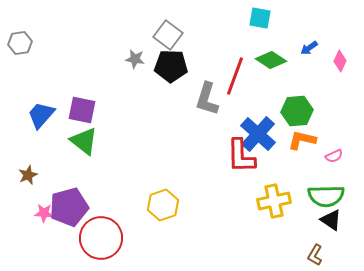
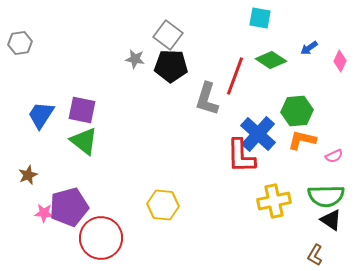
blue trapezoid: rotated 8 degrees counterclockwise
yellow hexagon: rotated 24 degrees clockwise
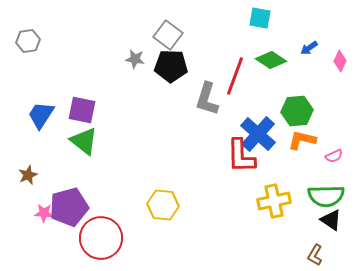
gray hexagon: moved 8 px right, 2 px up
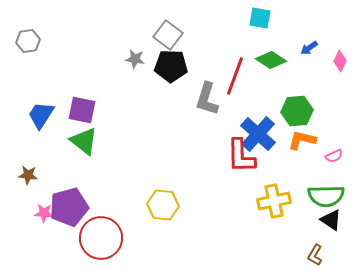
brown star: rotated 30 degrees clockwise
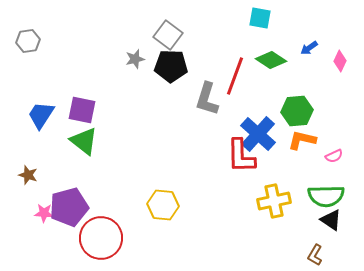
gray star: rotated 24 degrees counterclockwise
brown star: rotated 12 degrees clockwise
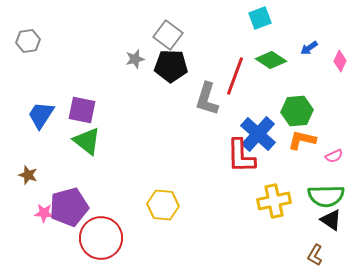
cyan square: rotated 30 degrees counterclockwise
green triangle: moved 3 px right
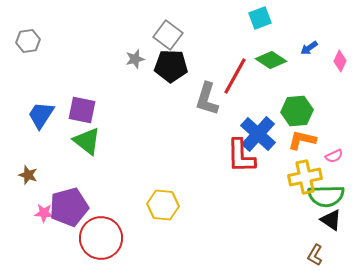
red line: rotated 9 degrees clockwise
yellow cross: moved 31 px right, 24 px up
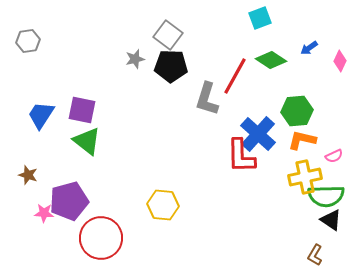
purple pentagon: moved 6 px up
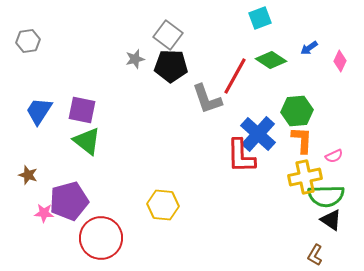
gray L-shape: rotated 36 degrees counterclockwise
blue trapezoid: moved 2 px left, 4 px up
orange L-shape: rotated 80 degrees clockwise
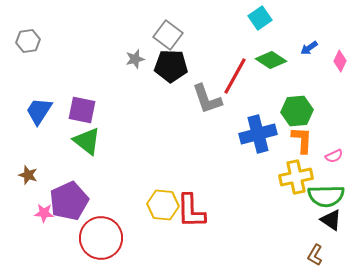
cyan square: rotated 15 degrees counterclockwise
blue cross: rotated 33 degrees clockwise
red L-shape: moved 50 px left, 55 px down
yellow cross: moved 9 px left
purple pentagon: rotated 9 degrees counterclockwise
